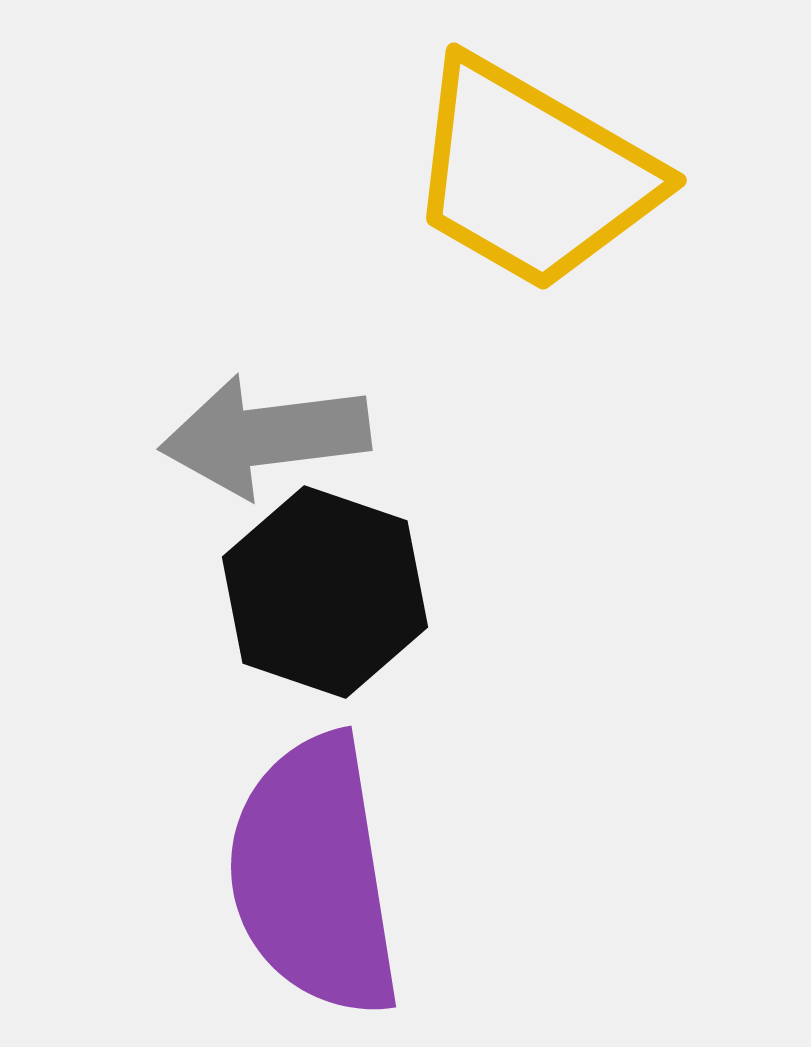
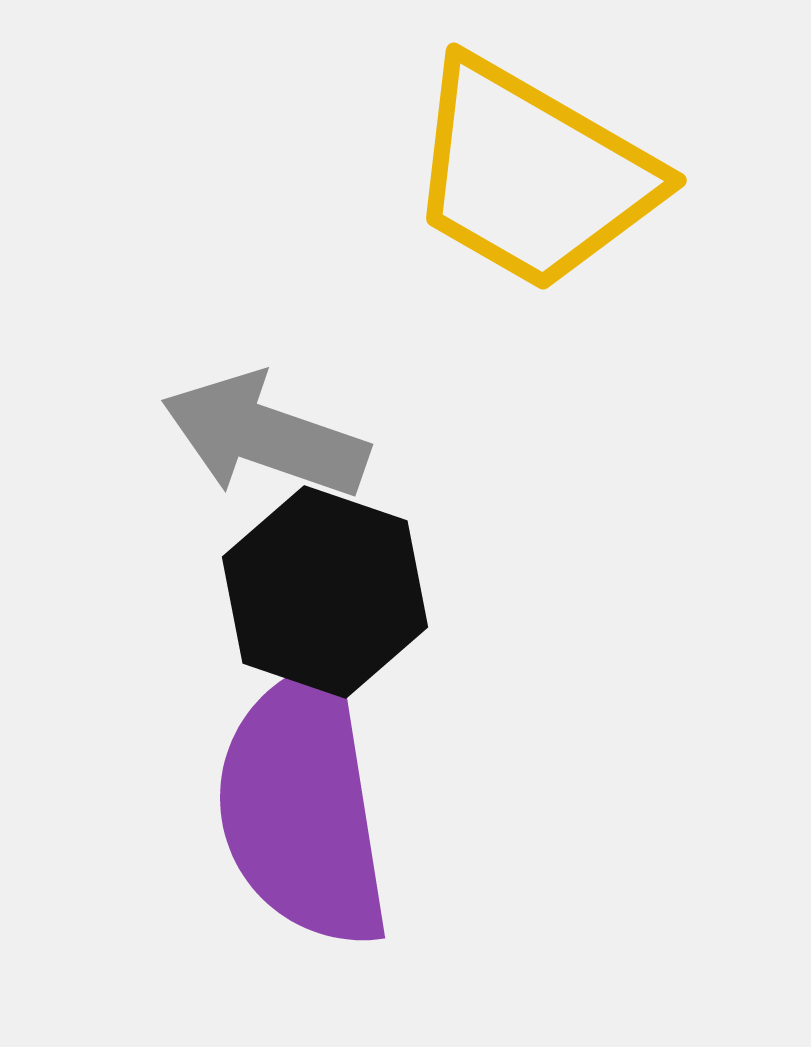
gray arrow: rotated 26 degrees clockwise
purple semicircle: moved 11 px left, 69 px up
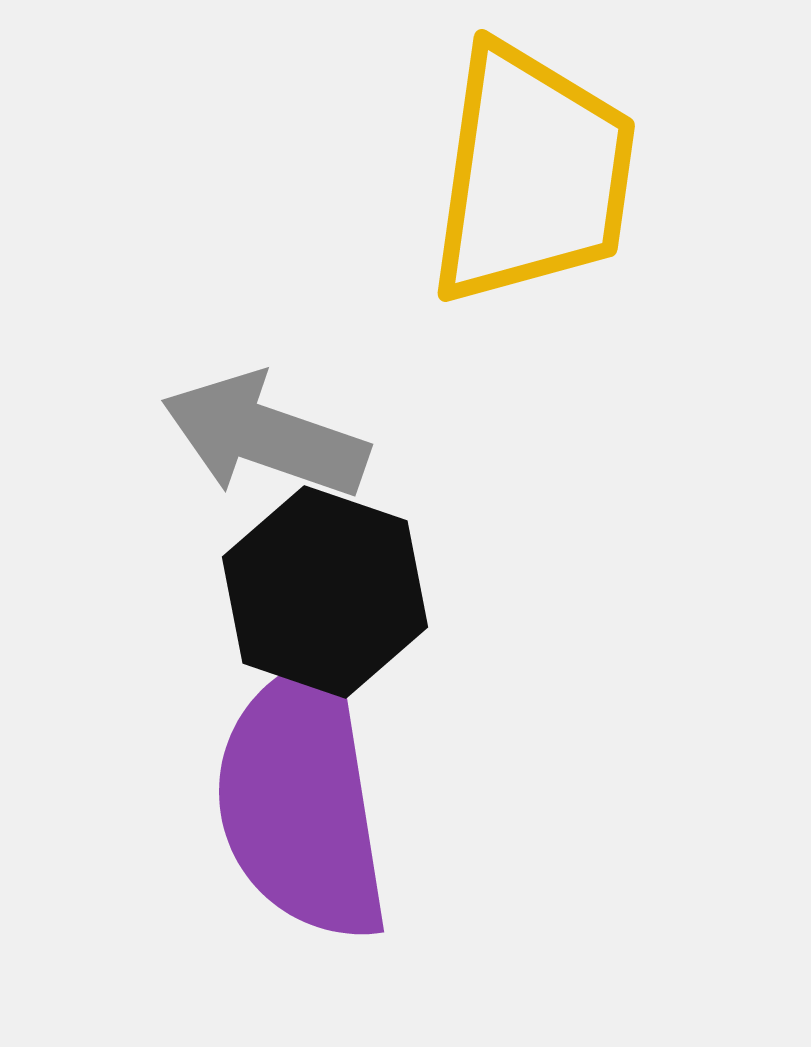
yellow trapezoid: rotated 112 degrees counterclockwise
purple semicircle: moved 1 px left, 6 px up
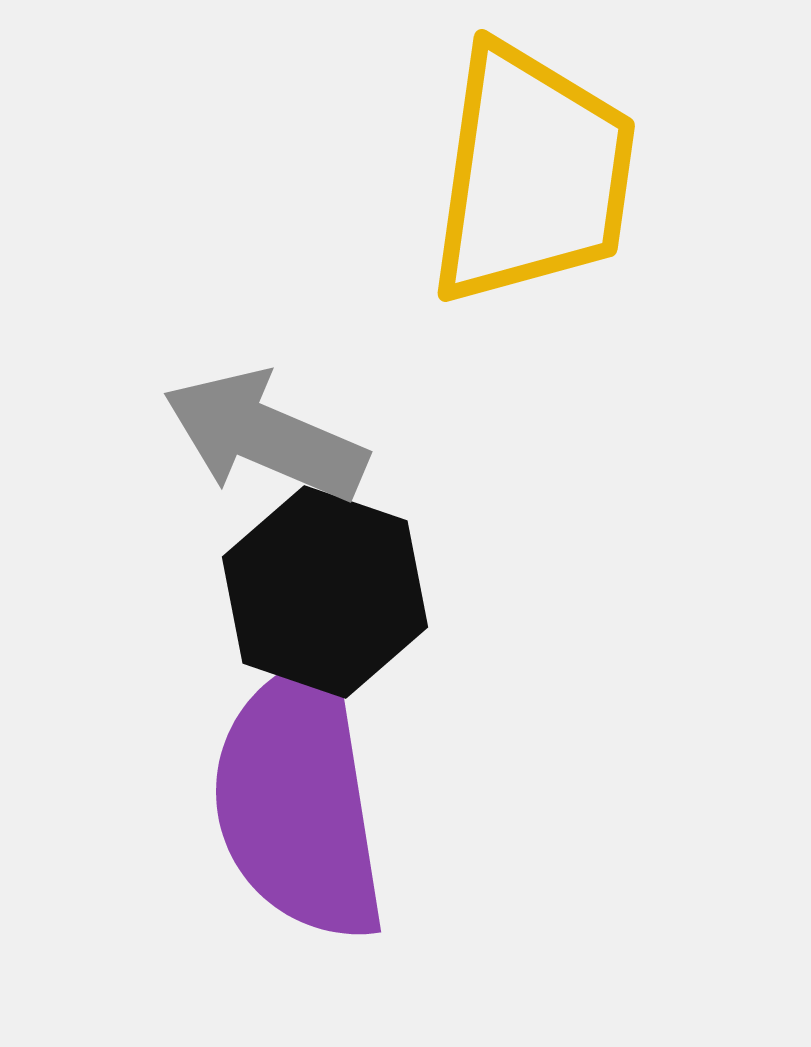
gray arrow: rotated 4 degrees clockwise
purple semicircle: moved 3 px left
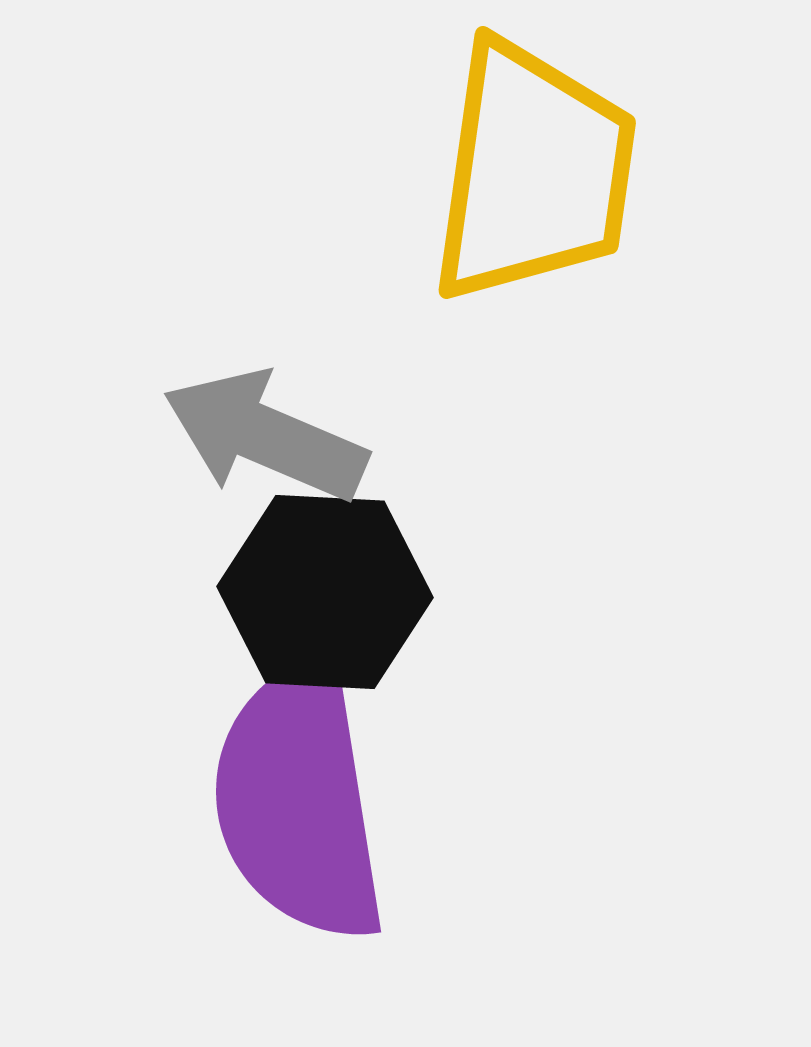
yellow trapezoid: moved 1 px right, 3 px up
black hexagon: rotated 16 degrees counterclockwise
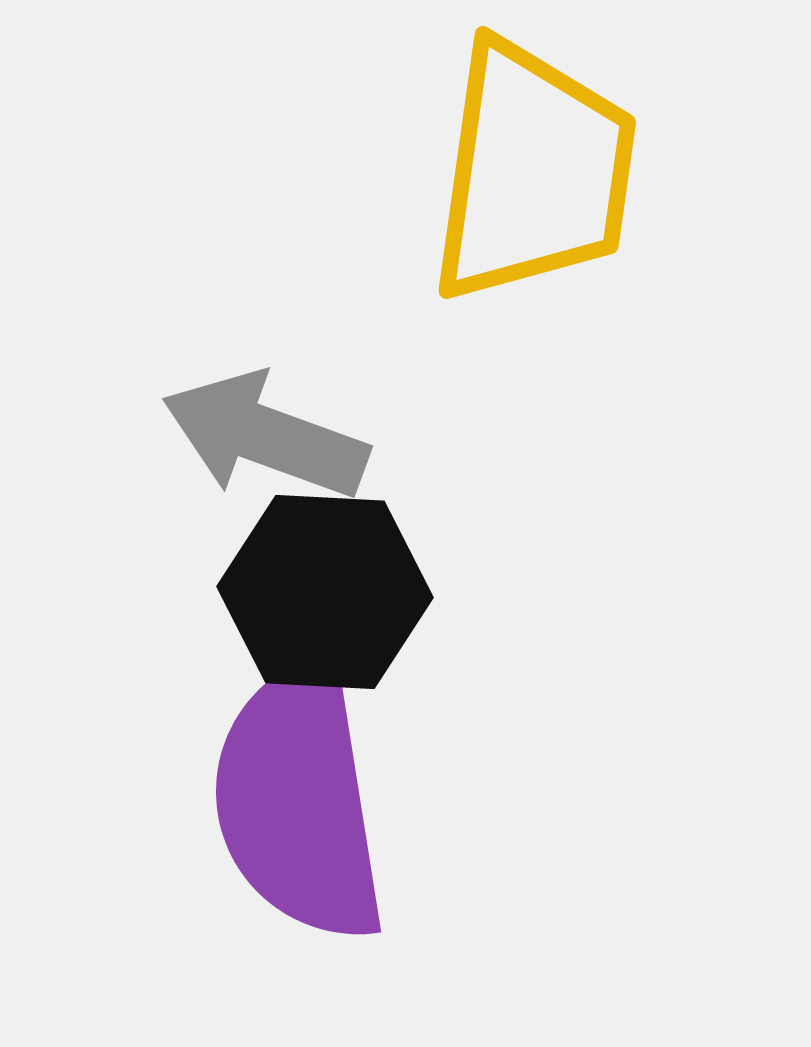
gray arrow: rotated 3 degrees counterclockwise
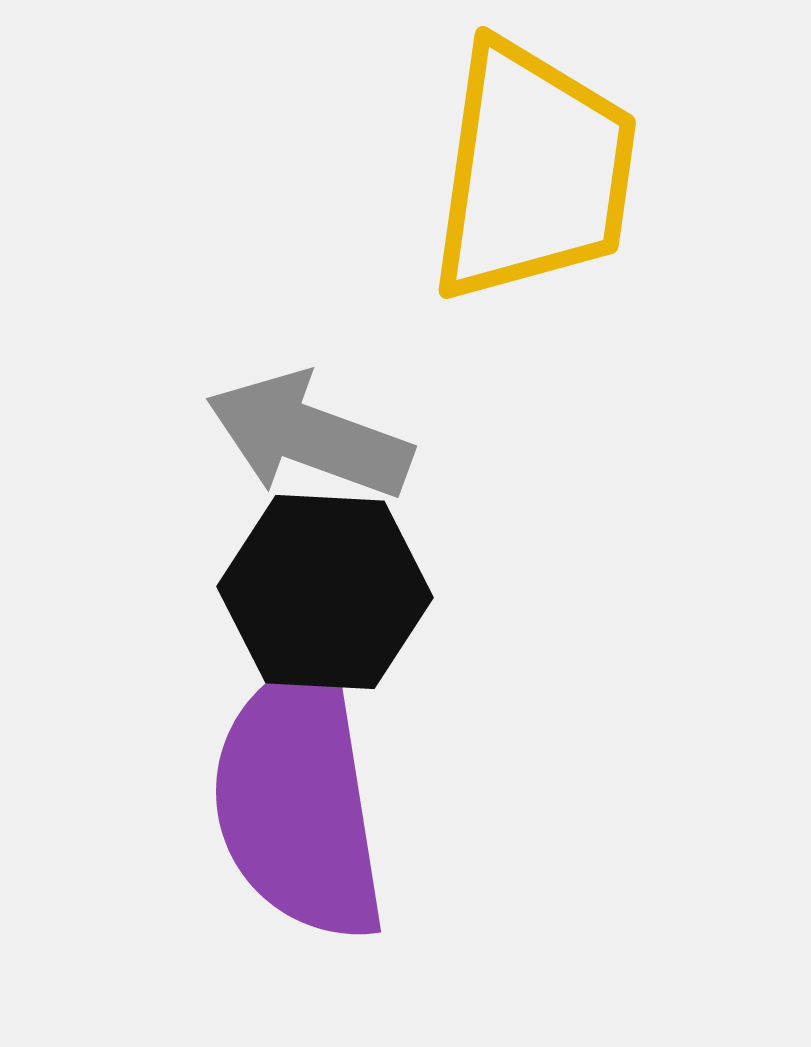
gray arrow: moved 44 px right
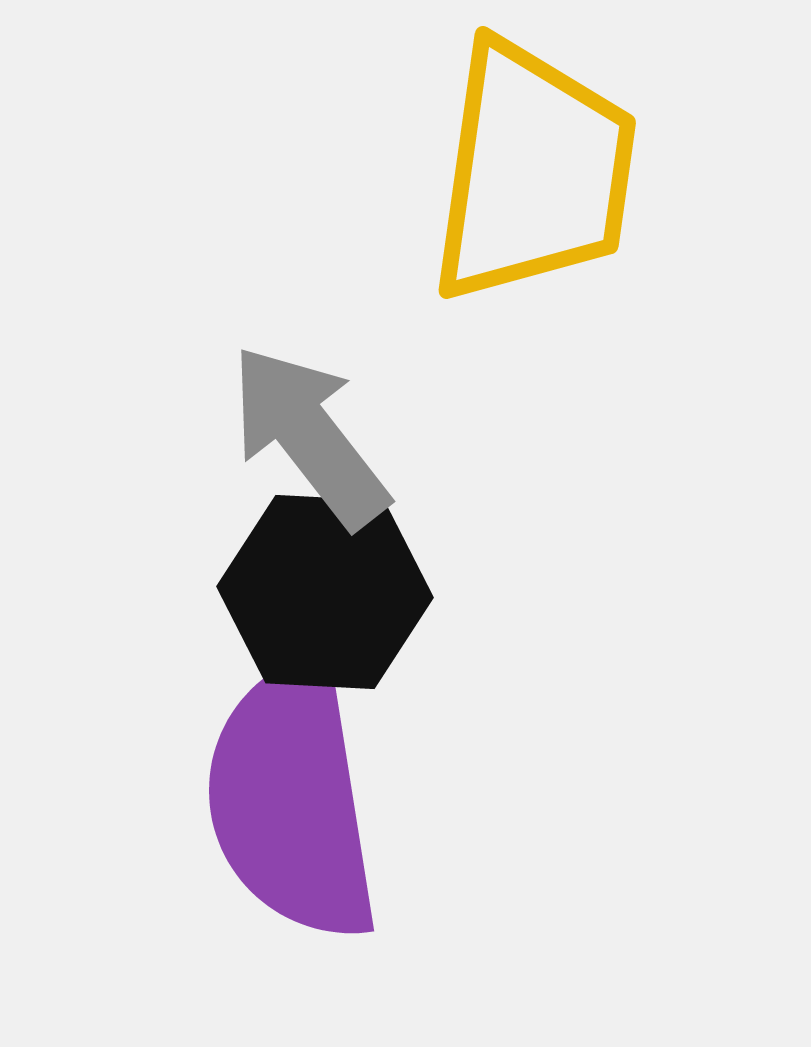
gray arrow: rotated 32 degrees clockwise
purple semicircle: moved 7 px left, 1 px up
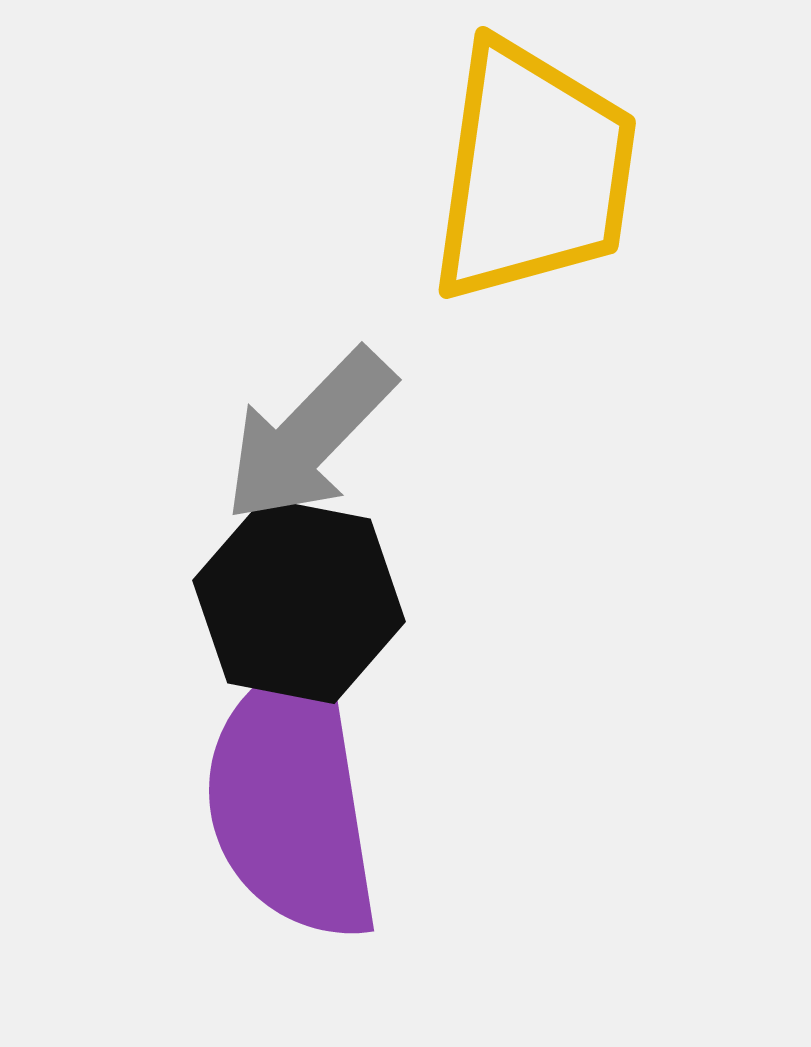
gray arrow: rotated 98 degrees counterclockwise
black hexagon: moved 26 px left, 9 px down; rotated 8 degrees clockwise
